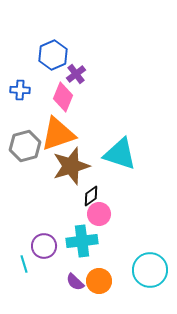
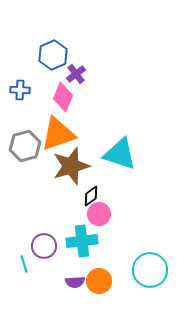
purple semicircle: rotated 48 degrees counterclockwise
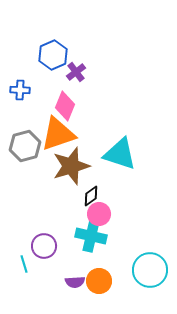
purple cross: moved 2 px up
pink diamond: moved 2 px right, 9 px down
cyan cross: moved 9 px right, 5 px up; rotated 20 degrees clockwise
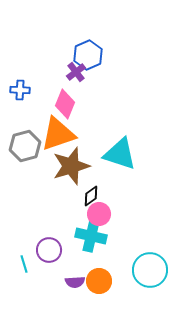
blue hexagon: moved 35 px right
pink diamond: moved 2 px up
purple circle: moved 5 px right, 4 px down
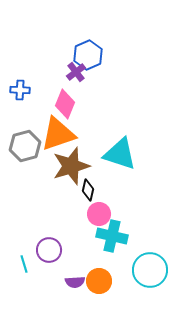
black diamond: moved 3 px left, 6 px up; rotated 40 degrees counterclockwise
cyan cross: moved 21 px right
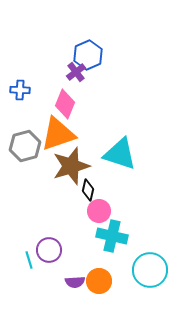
pink circle: moved 3 px up
cyan line: moved 5 px right, 4 px up
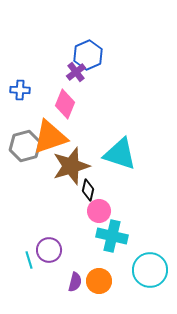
orange triangle: moved 8 px left, 3 px down
purple semicircle: rotated 72 degrees counterclockwise
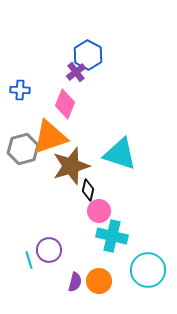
blue hexagon: rotated 8 degrees counterclockwise
gray hexagon: moved 2 px left, 3 px down
cyan circle: moved 2 px left
